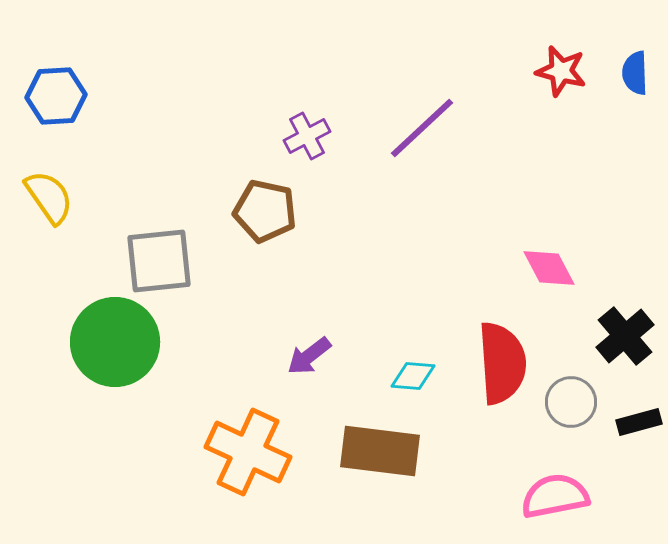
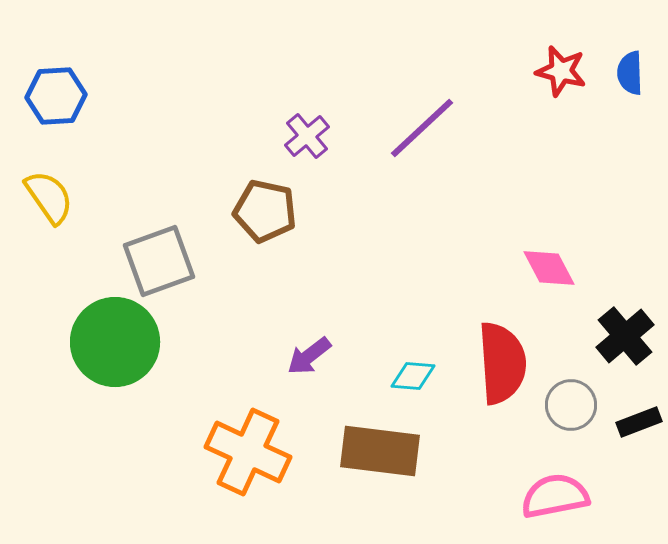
blue semicircle: moved 5 px left
purple cross: rotated 12 degrees counterclockwise
gray square: rotated 14 degrees counterclockwise
gray circle: moved 3 px down
black rectangle: rotated 6 degrees counterclockwise
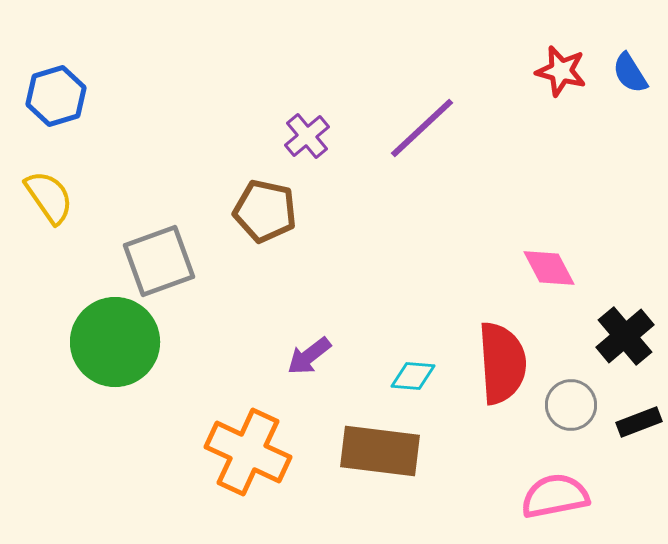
blue semicircle: rotated 30 degrees counterclockwise
blue hexagon: rotated 14 degrees counterclockwise
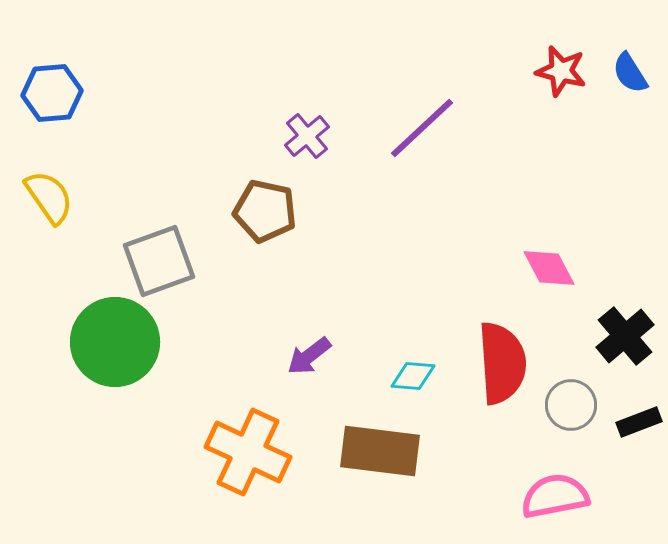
blue hexagon: moved 4 px left, 3 px up; rotated 12 degrees clockwise
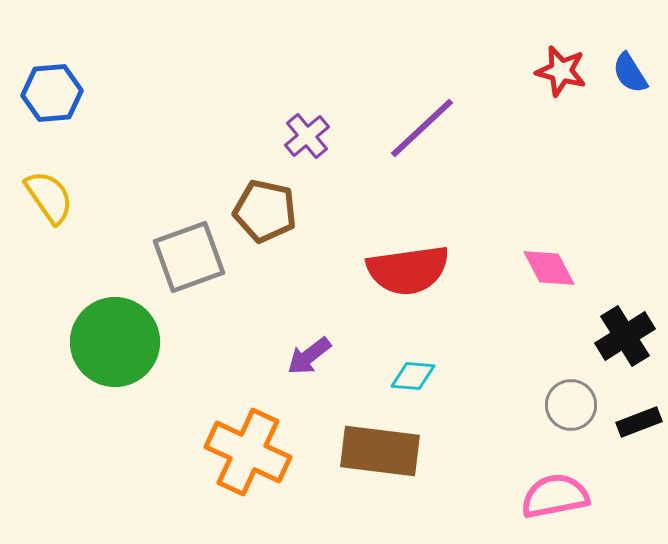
gray square: moved 30 px right, 4 px up
black cross: rotated 8 degrees clockwise
red semicircle: moved 94 px left, 93 px up; rotated 86 degrees clockwise
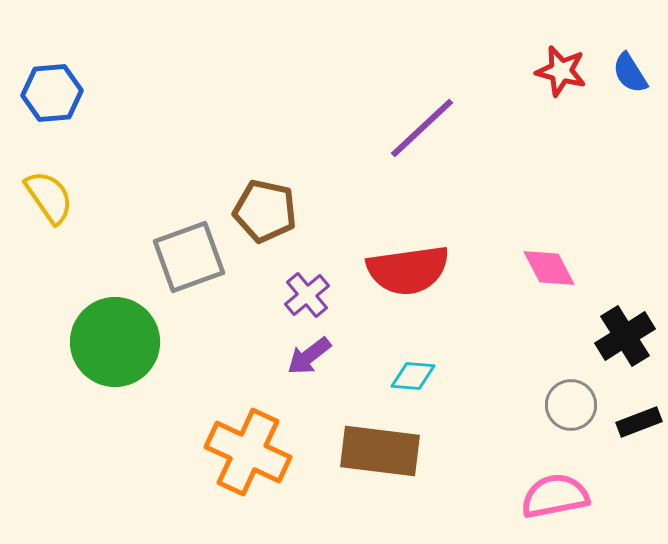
purple cross: moved 159 px down
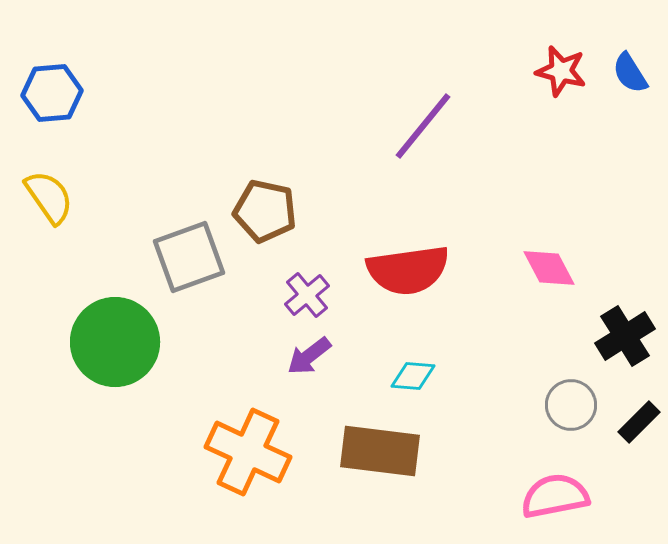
purple line: moved 1 px right, 2 px up; rotated 8 degrees counterclockwise
black rectangle: rotated 24 degrees counterclockwise
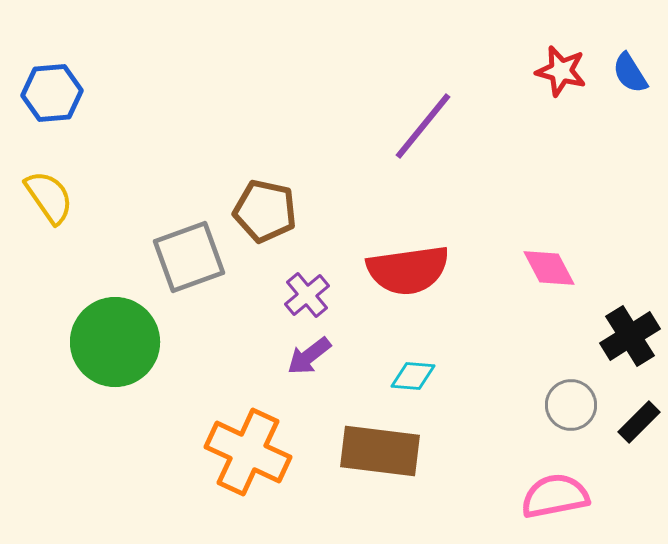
black cross: moved 5 px right
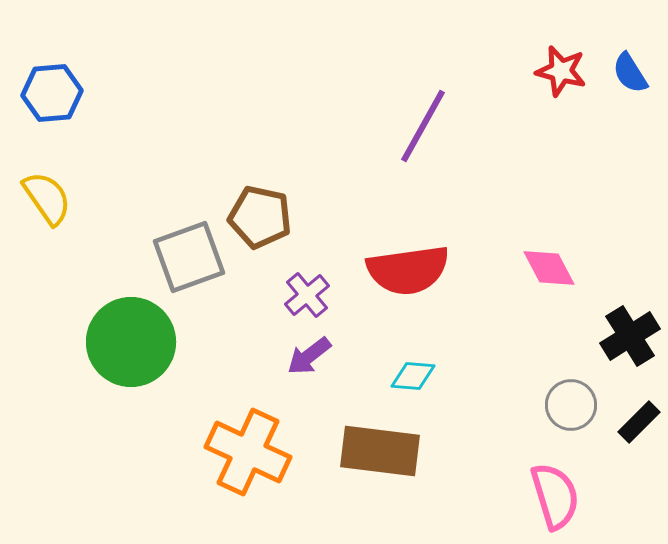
purple line: rotated 10 degrees counterclockwise
yellow semicircle: moved 2 px left, 1 px down
brown pentagon: moved 5 px left, 6 px down
green circle: moved 16 px right
pink semicircle: rotated 84 degrees clockwise
